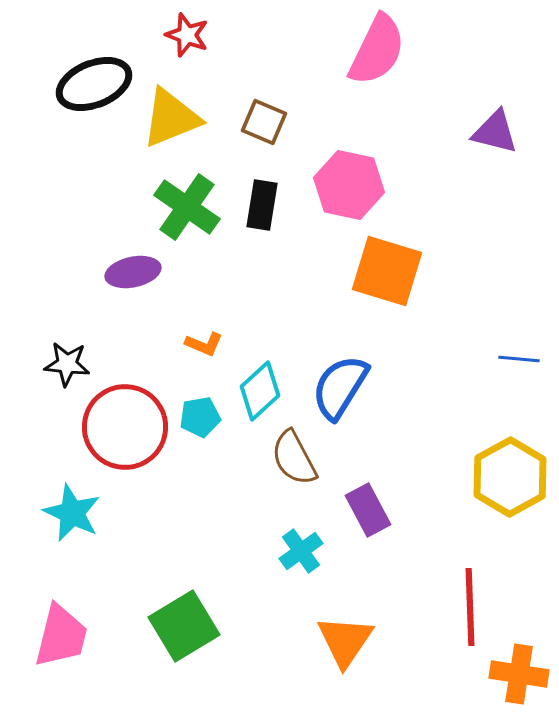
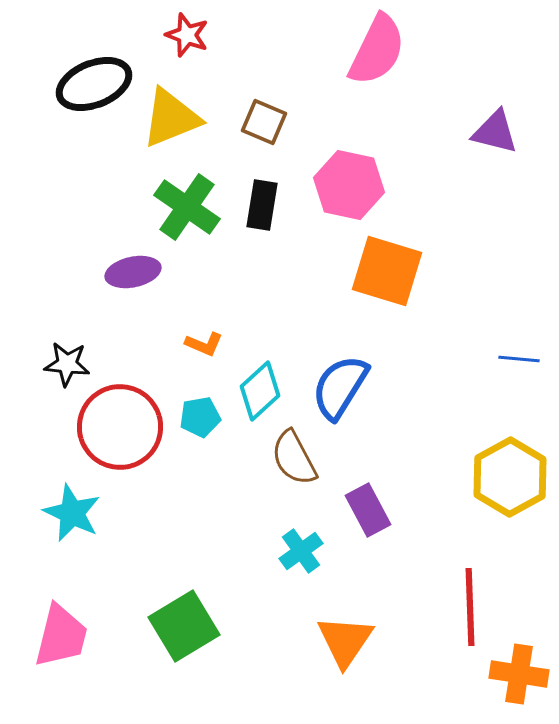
red circle: moved 5 px left
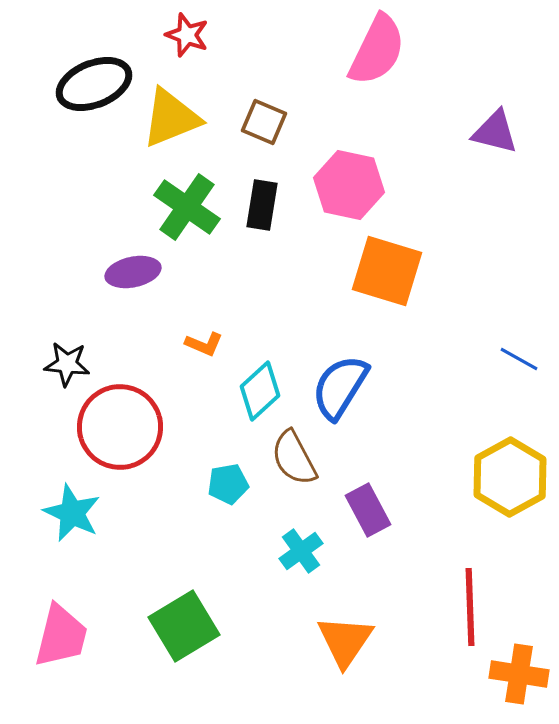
blue line: rotated 24 degrees clockwise
cyan pentagon: moved 28 px right, 67 px down
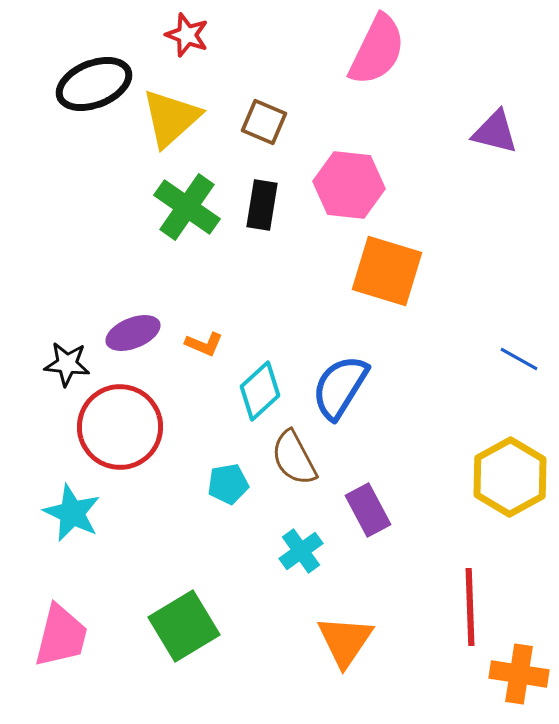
yellow triangle: rotated 20 degrees counterclockwise
pink hexagon: rotated 6 degrees counterclockwise
purple ellipse: moved 61 px down; rotated 10 degrees counterclockwise
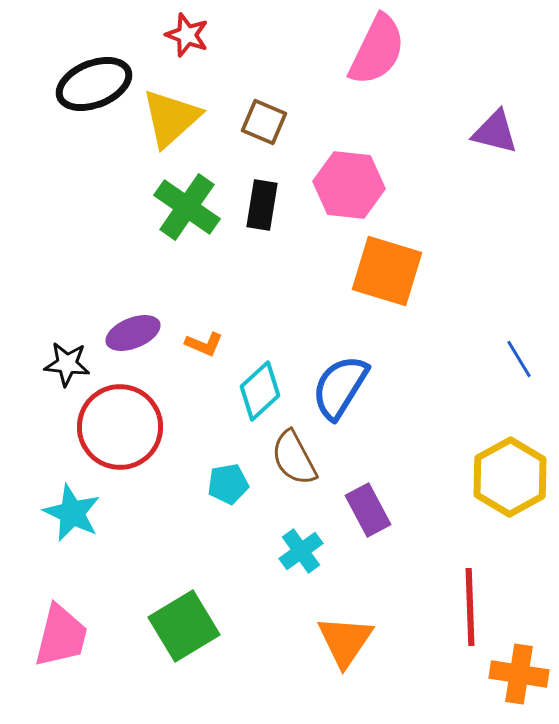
blue line: rotated 30 degrees clockwise
